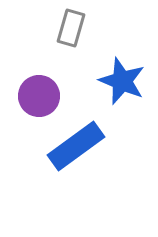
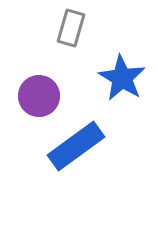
blue star: moved 3 px up; rotated 9 degrees clockwise
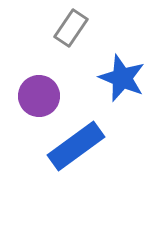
gray rectangle: rotated 18 degrees clockwise
blue star: rotated 9 degrees counterclockwise
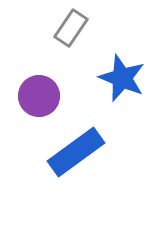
blue rectangle: moved 6 px down
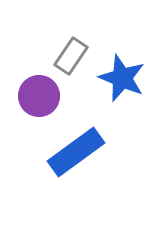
gray rectangle: moved 28 px down
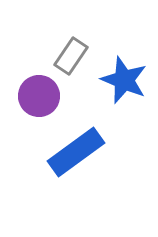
blue star: moved 2 px right, 2 px down
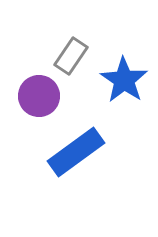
blue star: rotated 12 degrees clockwise
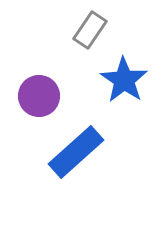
gray rectangle: moved 19 px right, 26 px up
blue rectangle: rotated 6 degrees counterclockwise
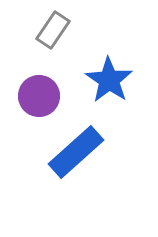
gray rectangle: moved 37 px left
blue star: moved 15 px left
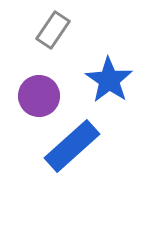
blue rectangle: moved 4 px left, 6 px up
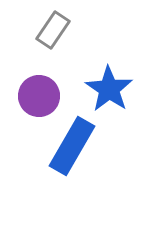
blue star: moved 9 px down
blue rectangle: rotated 18 degrees counterclockwise
